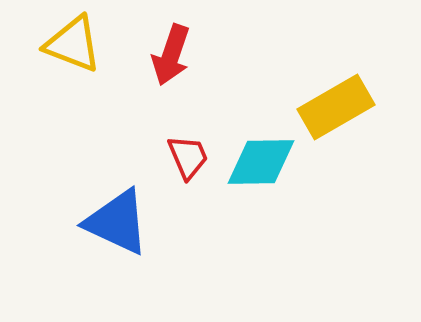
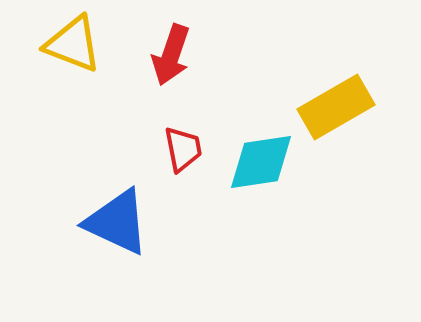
red trapezoid: moved 5 px left, 8 px up; rotated 12 degrees clockwise
cyan diamond: rotated 8 degrees counterclockwise
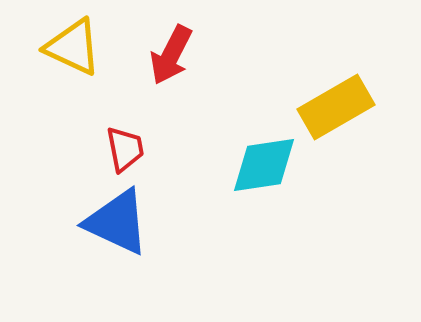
yellow triangle: moved 3 px down; rotated 4 degrees clockwise
red arrow: rotated 8 degrees clockwise
red trapezoid: moved 58 px left
cyan diamond: moved 3 px right, 3 px down
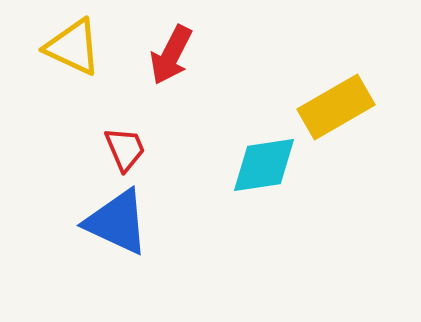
red trapezoid: rotated 12 degrees counterclockwise
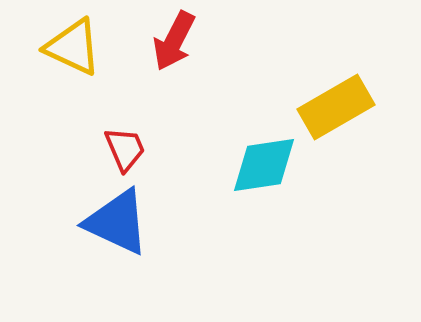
red arrow: moved 3 px right, 14 px up
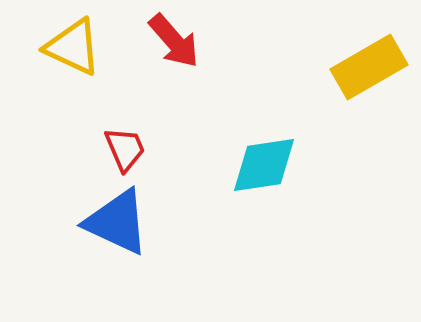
red arrow: rotated 68 degrees counterclockwise
yellow rectangle: moved 33 px right, 40 px up
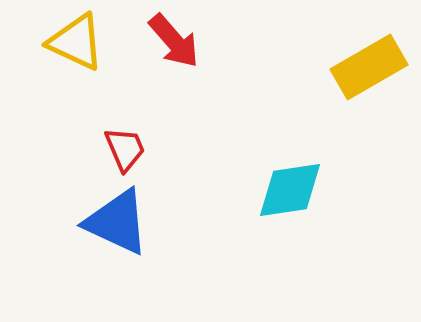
yellow triangle: moved 3 px right, 5 px up
cyan diamond: moved 26 px right, 25 px down
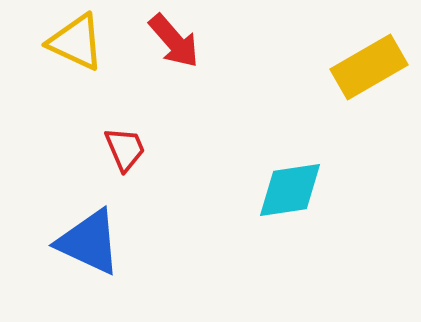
blue triangle: moved 28 px left, 20 px down
